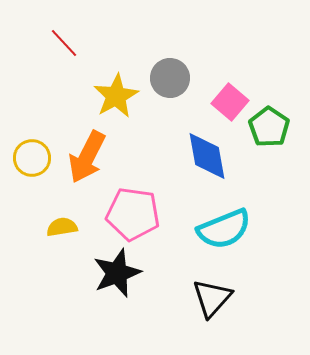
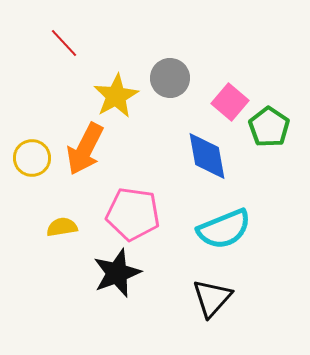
orange arrow: moved 2 px left, 8 px up
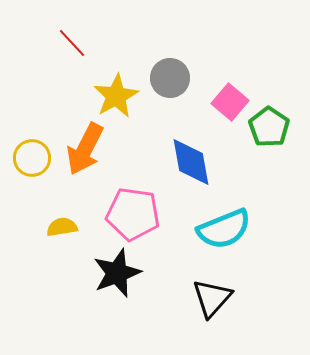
red line: moved 8 px right
blue diamond: moved 16 px left, 6 px down
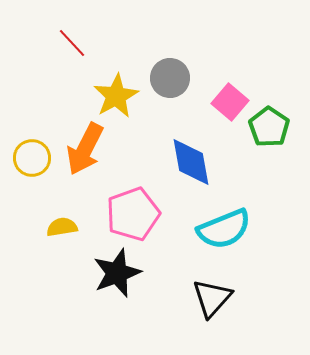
pink pentagon: rotated 28 degrees counterclockwise
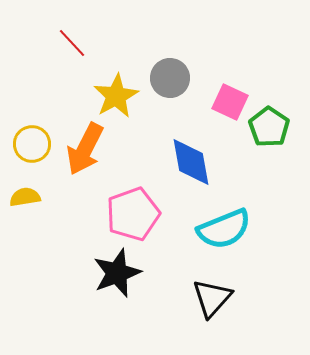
pink square: rotated 15 degrees counterclockwise
yellow circle: moved 14 px up
yellow semicircle: moved 37 px left, 30 px up
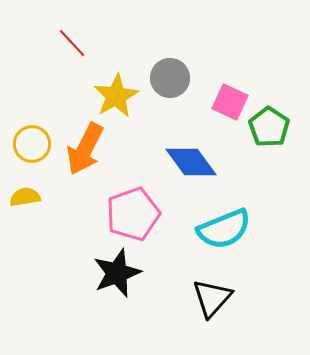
blue diamond: rotated 26 degrees counterclockwise
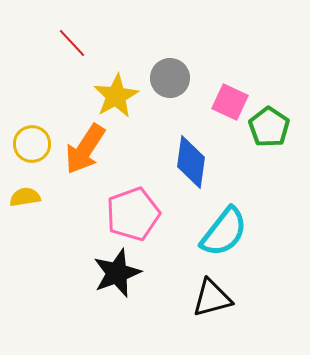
orange arrow: rotated 6 degrees clockwise
blue diamond: rotated 44 degrees clockwise
cyan semicircle: moved 3 px down; rotated 30 degrees counterclockwise
black triangle: rotated 33 degrees clockwise
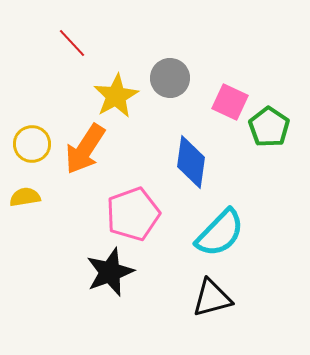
cyan semicircle: moved 4 px left, 1 px down; rotated 6 degrees clockwise
black star: moved 7 px left, 1 px up
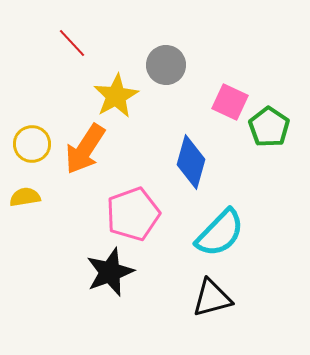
gray circle: moved 4 px left, 13 px up
blue diamond: rotated 8 degrees clockwise
